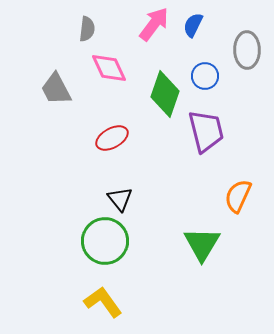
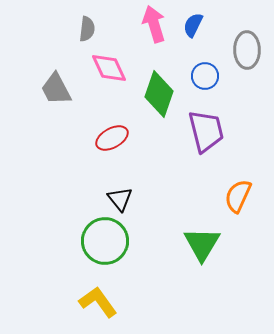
pink arrow: rotated 54 degrees counterclockwise
green diamond: moved 6 px left
yellow L-shape: moved 5 px left
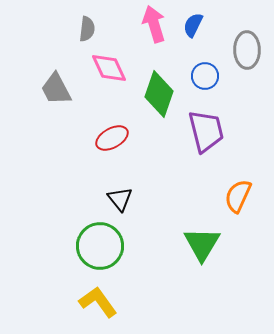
green circle: moved 5 px left, 5 px down
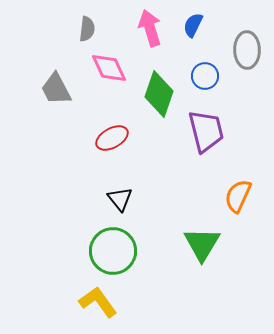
pink arrow: moved 4 px left, 4 px down
green circle: moved 13 px right, 5 px down
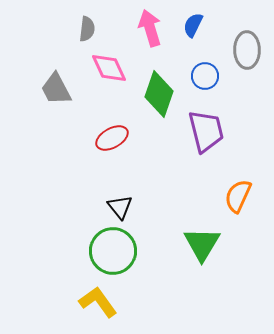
black triangle: moved 8 px down
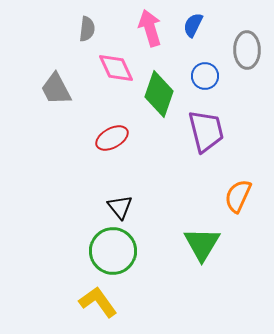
pink diamond: moved 7 px right
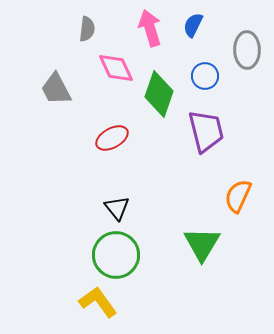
black triangle: moved 3 px left, 1 px down
green circle: moved 3 px right, 4 px down
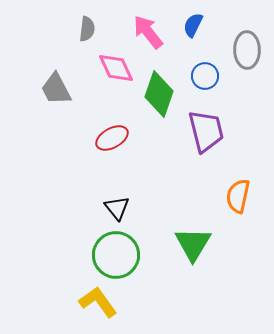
pink arrow: moved 2 px left, 4 px down; rotated 21 degrees counterclockwise
orange semicircle: rotated 12 degrees counterclockwise
green triangle: moved 9 px left
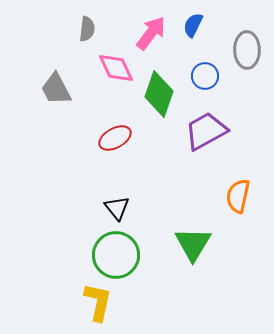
pink arrow: moved 3 px right, 1 px down; rotated 75 degrees clockwise
purple trapezoid: rotated 105 degrees counterclockwise
red ellipse: moved 3 px right
yellow L-shape: rotated 48 degrees clockwise
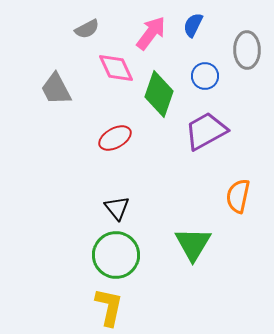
gray semicircle: rotated 55 degrees clockwise
yellow L-shape: moved 11 px right, 5 px down
